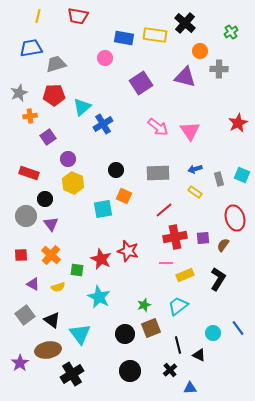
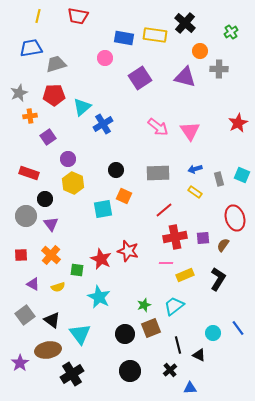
purple square at (141, 83): moved 1 px left, 5 px up
cyan trapezoid at (178, 306): moved 4 px left
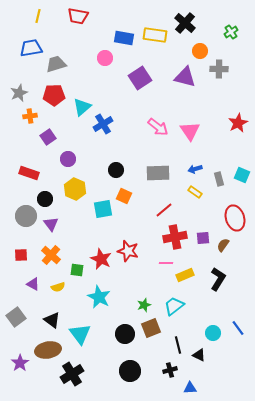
yellow hexagon at (73, 183): moved 2 px right, 6 px down
gray square at (25, 315): moved 9 px left, 2 px down
black cross at (170, 370): rotated 24 degrees clockwise
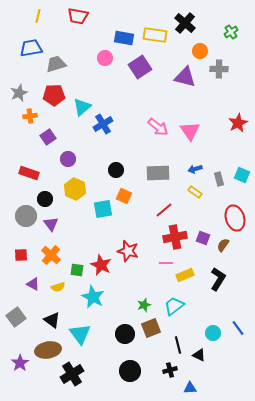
purple square at (140, 78): moved 11 px up
purple square at (203, 238): rotated 24 degrees clockwise
red star at (101, 259): moved 6 px down
cyan star at (99, 297): moved 6 px left
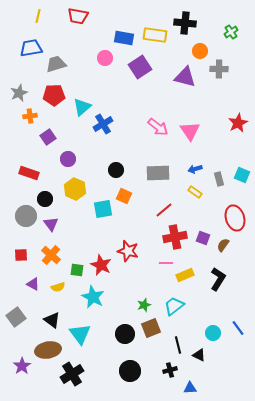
black cross at (185, 23): rotated 35 degrees counterclockwise
purple star at (20, 363): moved 2 px right, 3 px down
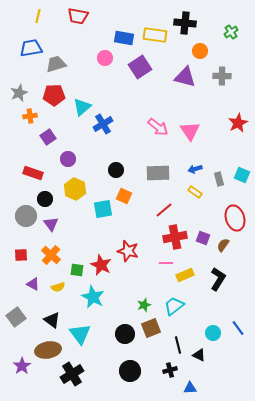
gray cross at (219, 69): moved 3 px right, 7 px down
red rectangle at (29, 173): moved 4 px right
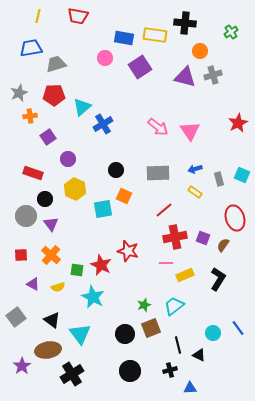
gray cross at (222, 76): moved 9 px left, 1 px up; rotated 18 degrees counterclockwise
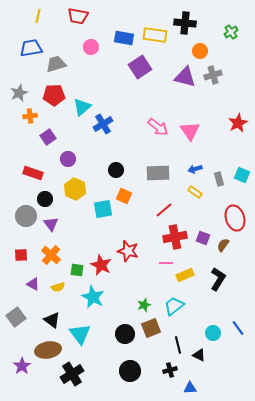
pink circle at (105, 58): moved 14 px left, 11 px up
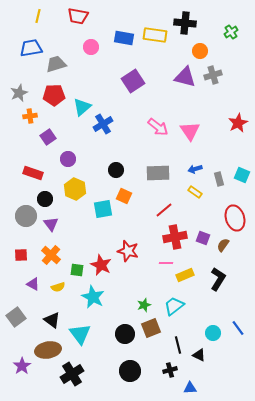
purple square at (140, 67): moved 7 px left, 14 px down
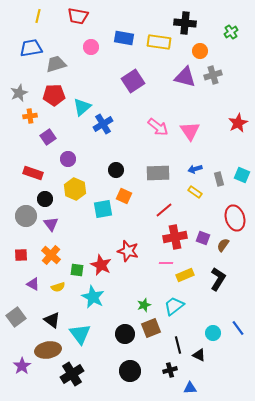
yellow rectangle at (155, 35): moved 4 px right, 7 px down
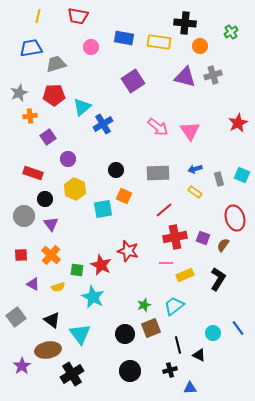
orange circle at (200, 51): moved 5 px up
gray circle at (26, 216): moved 2 px left
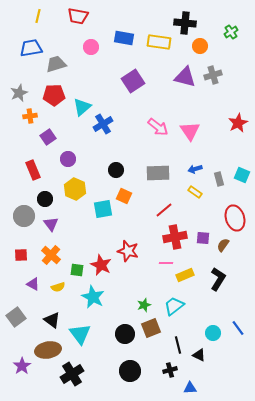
red rectangle at (33, 173): moved 3 px up; rotated 48 degrees clockwise
purple square at (203, 238): rotated 16 degrees counterclockwise
